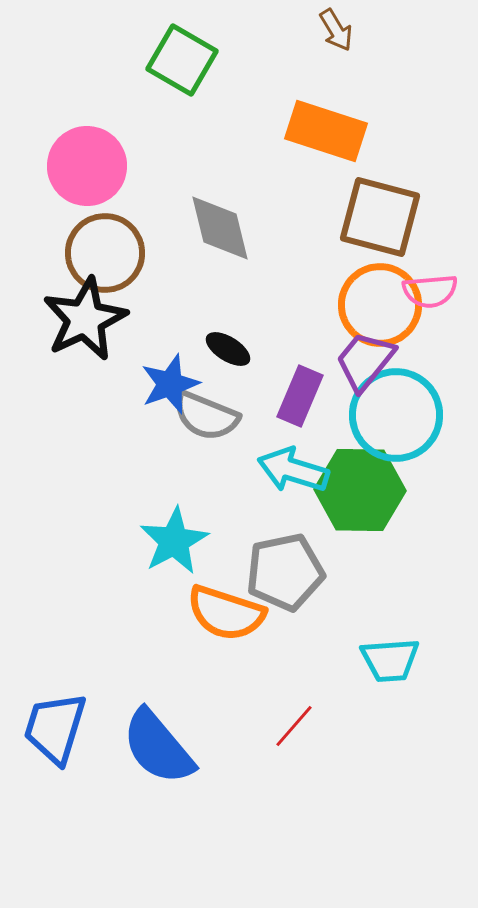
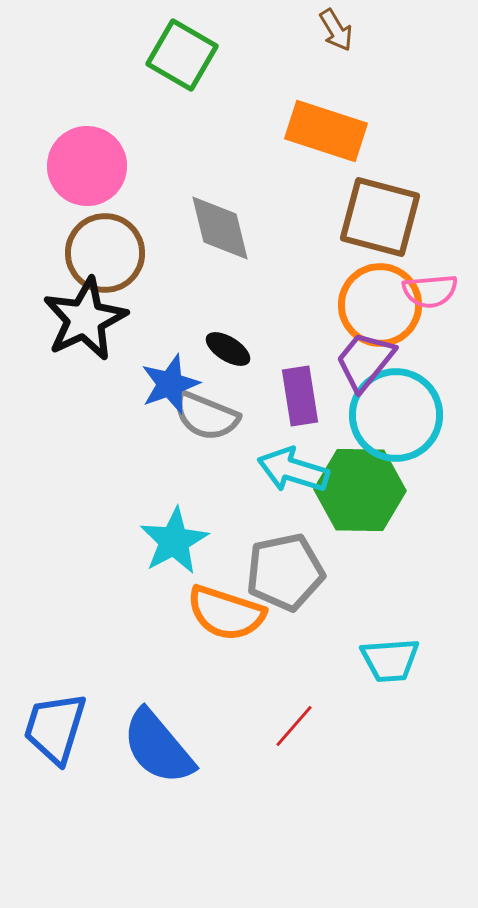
green square: moved 5 px up
purple rectangle: rotated 32 degrees counterclockwise
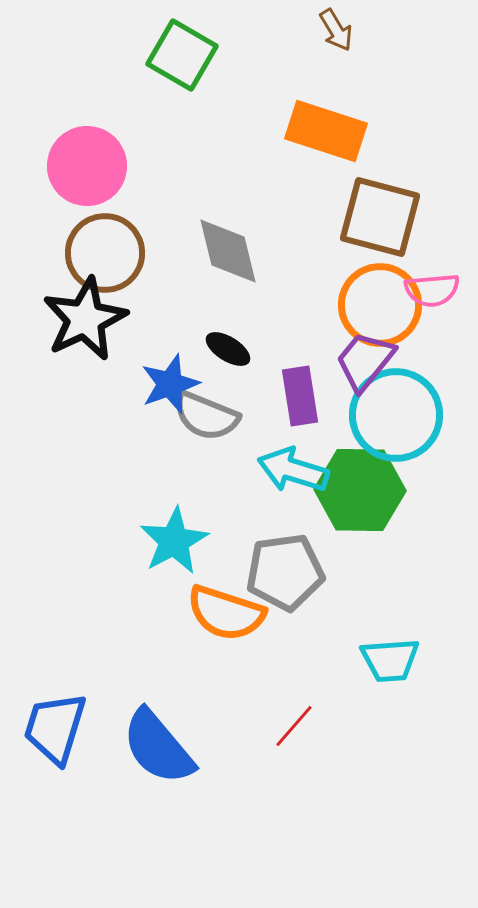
gray diamond: moved 8 px right, 23 px down
pink semicircle: moved 2 px right, 1 px up
gray pentagon: rotated 4 degrees clockwise
